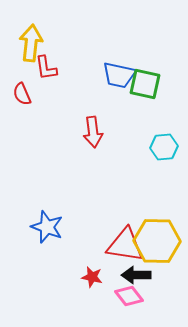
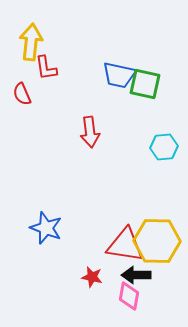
yellow arrow: moved 1 px up
red arrow: moved 3 px left
blue star: moved 1 px left, 1 px down
pink diamond: rotated 48 degrees clockwise
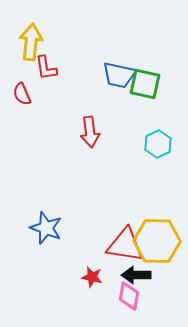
cyan hexagon: moved 6 px left, 3 px up; rotated 20 degrees counterclockwise
